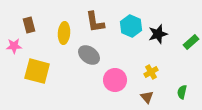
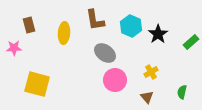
brown L-shape: moved 2 px up
black star: rotated 18 degrees counterclockwise
pink star: moved 2 px down
gray ellipse: moved 16 px right, 2 px up
yellow square: moved 13 px down
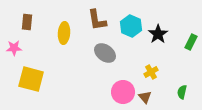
brown L-shape: moved 2 px right
brown rectangle: moved 2 px left, 3 px up; rotated 21 degrees clockwise
green rectangle: rotated 21 degrees counterclockwise
pink circle: moved 8 px right, 12 px down
yellow square: moved 6 px left, 5 px up
brown triangle: moved 2 px left
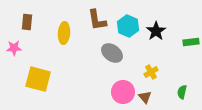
cyan hexagon: moved 3 px left
black star: moved 2 px left, 3 px up
green rectangle: rotated 56 degrees clockwise
gray ellipse: moved 7 px right
yellow square: moved 7 px right
